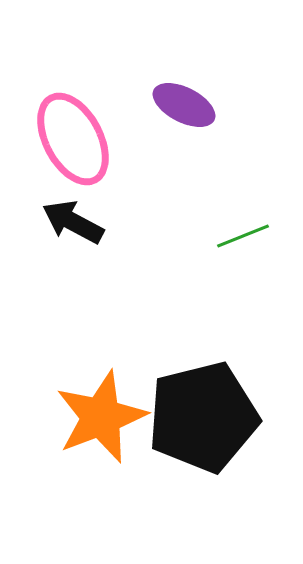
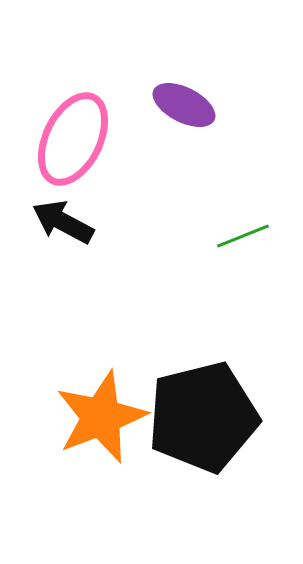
pink ellipse: rotated 54 degrees clockwise
black arrow: moved 10 px left
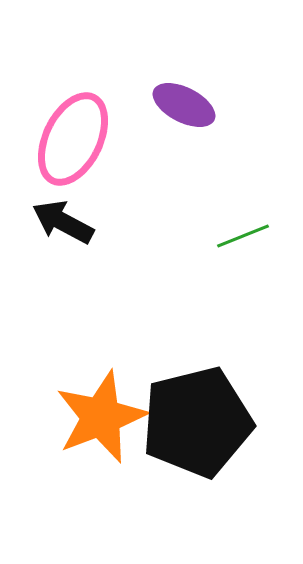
black pentagon: moved 6 px left, 5 px down
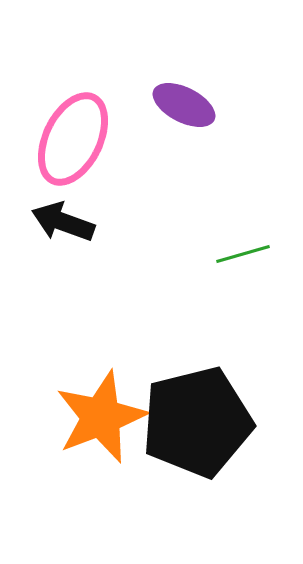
black arrow: rotated 8 degrees counterclockwise
green line: moved 18 px down; rotated 6 degrees clockwise
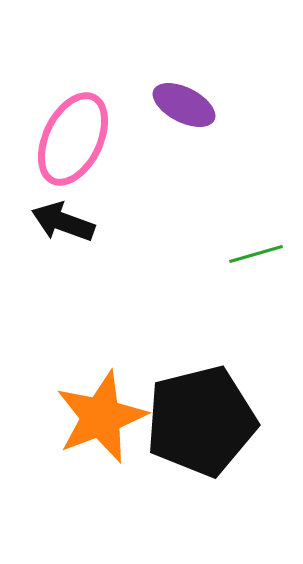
green line: moved 13 px right
black pentagon: moved 4 px right, 1 px up
